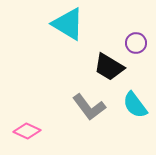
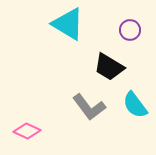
purple circle: moved 6 px left, 13 px up
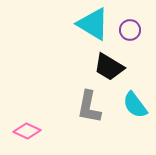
cyan triangle: moved 25 px right
gray L-shape: rotated 48 degrees clockwise
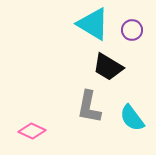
purple circle: moved 2 px right
black trapezoid: moved 1 px left
cyan semicircle: moved 3 px left, 13 px down
pink diamond: moved 5 px right
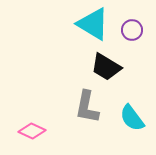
black trapezoid: moved 2 px left
gray L-shape: moved 2 px left
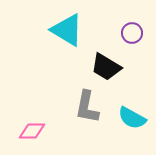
cyan triangle: moved 26 px left, 6 px down
purple circle: moved 3 px down
cyan semicircle: rotated 24 degrees counterclockwise
pink diamond: rotated 24 degrees counterclockwise
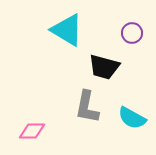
black trapezoid: moved 2 px left; rotated 16 degrees counterclockwise
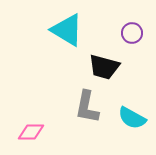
pink diamond: moved 1 px left, 1 px down
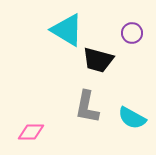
black trapezoid: moved 6 px left, 7 px up
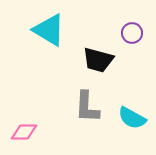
cyan triangle: moved 18 px left
gray L-shape: rotated 8 degrees counterclockwise
pink diamond: moved 7 px left
